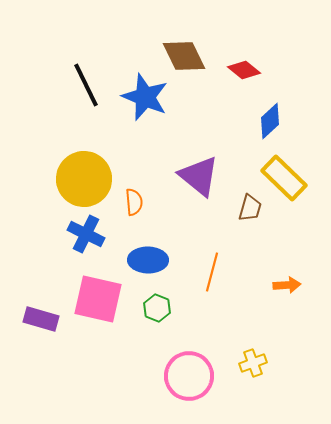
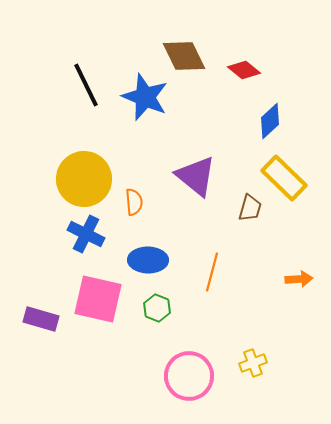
purple triangle: moved 3 px left
orange arrow: moved 12 px right, 6 px up
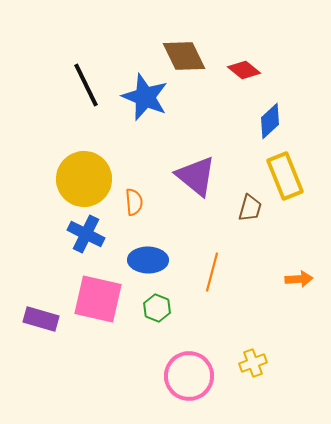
yellow rectangle: moved 1 px right, 2 px up; rotated 24 degrees clockwise
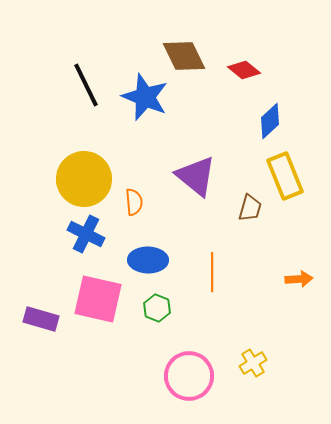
orange line: rotated 15 degrees counterclockwise
yellow cross: rotated 12 degrees counterclockwise
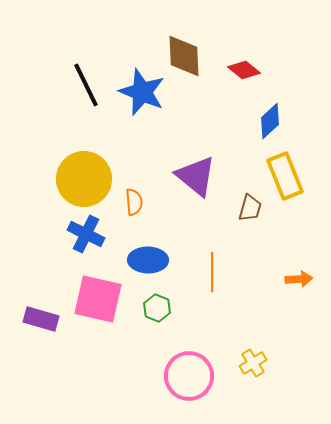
brown diamond: rotated 24 degrees clockwise
blue star: moved 3 px left, 5 px up
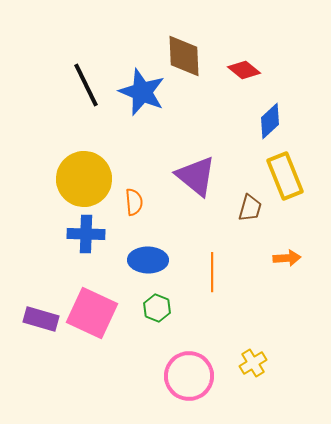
blue cross: rotated 24 degrees counterclockwise
orange arrow: moved 12 px left, 21 px up
pink square: moved 6 px left, 14 px down; rotated 12 degrees clockwise
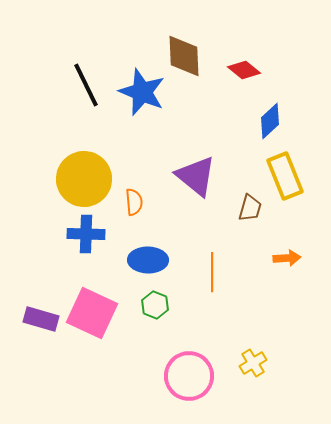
green hexagon: moved 2 px left, 3 px up
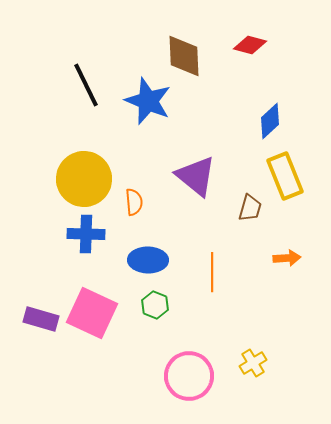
red diamond: moved 6 px right, 25 px up; rotated 24 degrees counterclockwise
blue star: moved 6 px right, 9 px down
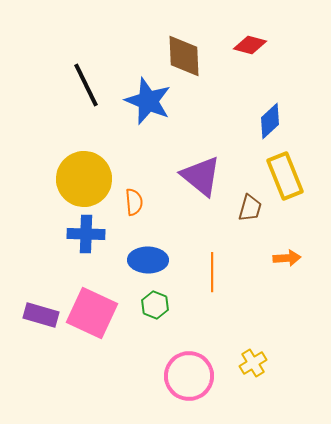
purple triangle: moved 5 px right
purple rectangle: moved 4 px up
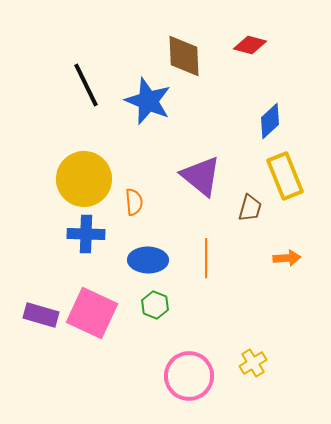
orange line: moved 6 px left, 14 px up
